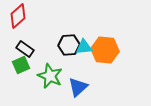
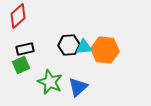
black rectangle: rotated 48 degrees counterclockwise
green star: moved 6 px down
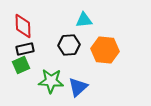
red diamond: moved 5 px right, 10 px down; rotated 50 degrees counterclockwise
cyan triangle: moved 27 px up
green star: moved 1 px right, 1 px up; rotated 20 degrees counterclockwise
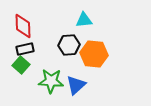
orange hexagon: moved 11 px left, 4 px down
green square: rotated 24 degrees counterclockwise
blue triangle: moved 2 px left, 2 px up
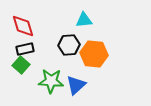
red diamond: rotated 15 degrees counterclockwise
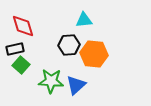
black rectangle: moved 10 px left
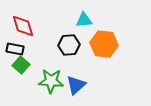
black rectangle: rotated 24 degrees clockwise
orange hexagon: moved 10 px right, 10 px up
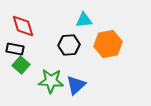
orange hexagon: moved 4 px right; rotated 16 degrees counterclockwise
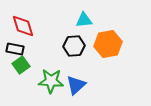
black hexagon: moved 5 px right, 1 px down
green square: rotated 12 degrees clockwise
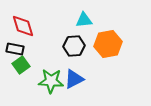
blue triangle: moved 2 px left, 6 px up; rotated 15 degrees clockwise
